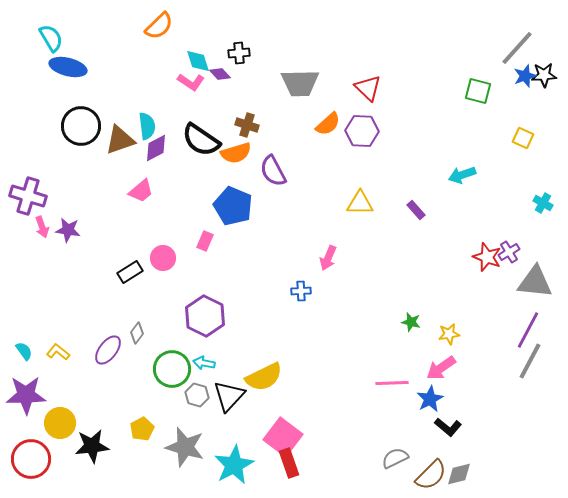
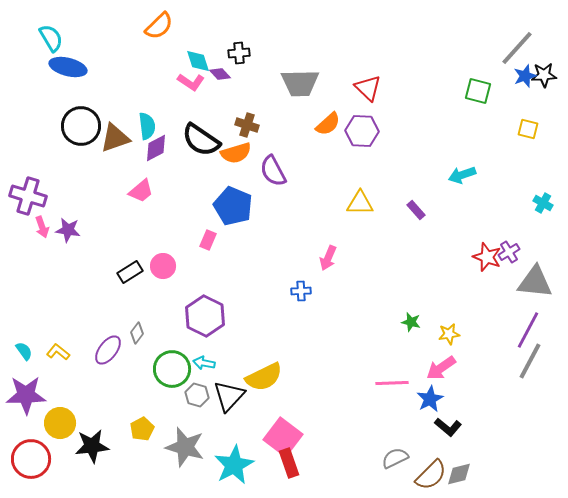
yellow square at (523, 138): moved 5 px right, 9 px up; rotated 10 degrees counterclockwise
brown triangle at (120, 140): moved 5 px left, 2 px up
pink rectangle at (205, 241): moved 3 px right, 1 px up
pink circle at (163, 258): moved 8 px down
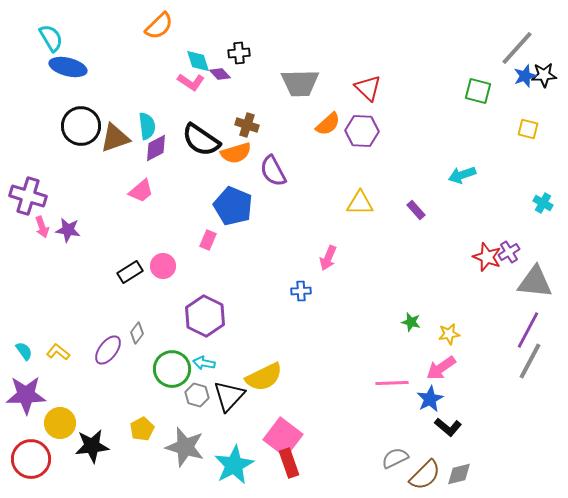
brown semicircle at (431, 475): moved 6 px left
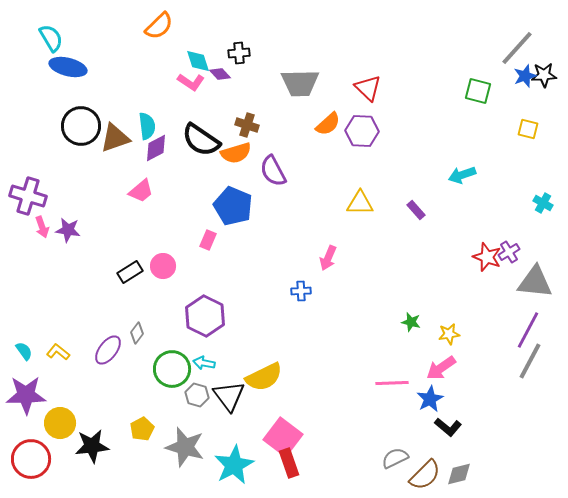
black triangle at (229, 396): rotated 20 degrees counterclockwise
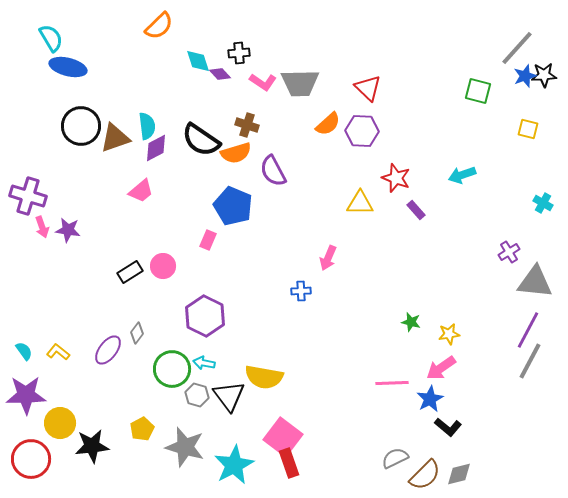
pink L-shape at (191, 82): moved 72 px right
red star at (487, 257): moved 91 px left, 79 px up
yellow semicircle at (264, 377): rotated 36 degrees clockwise
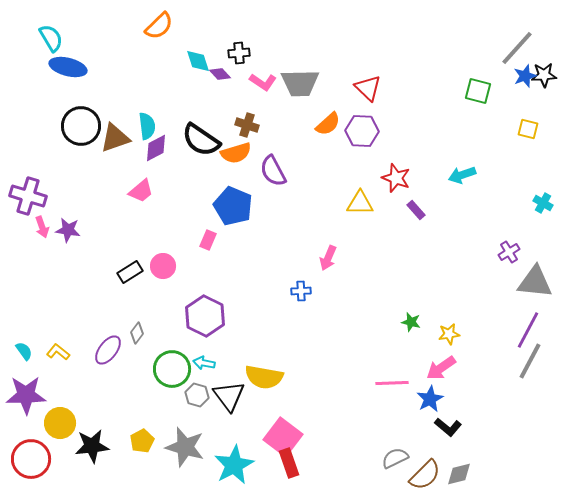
yellow pentagon at (142, 429): moved 12 px down
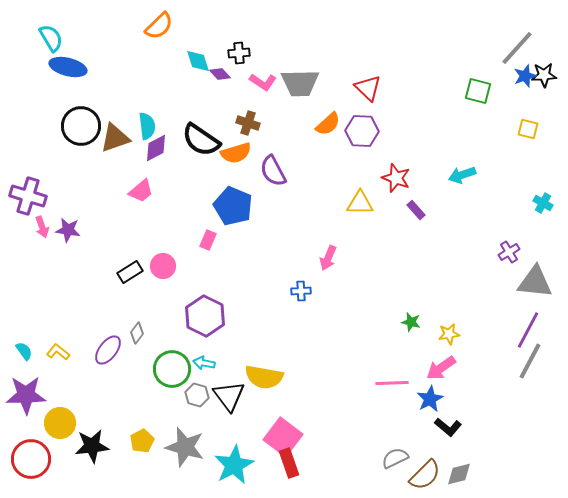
brown cross at (247, 125): moved 1 px right, 2 px up
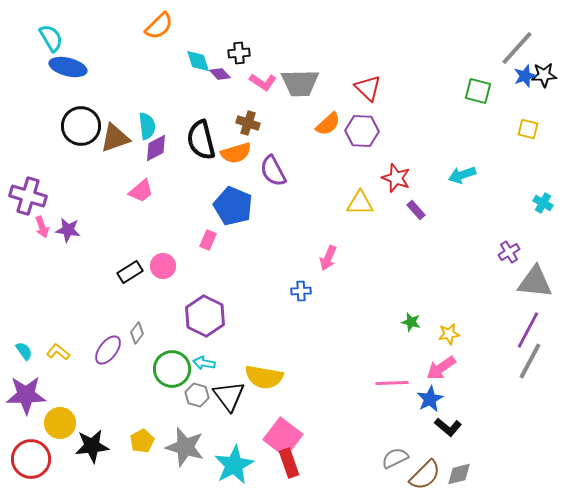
black semicircle at (201, 140): rotated 42 degrees clockwise
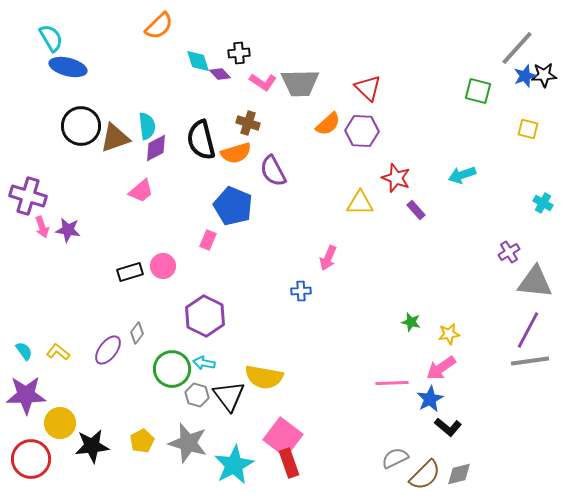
black rectangle at (130, 272): rotated 15 degrees clockwise
gray line at (530, 361): rotated 54 degrees clockwise
gray star at (185, 447): moved 3 px right, 4 px up
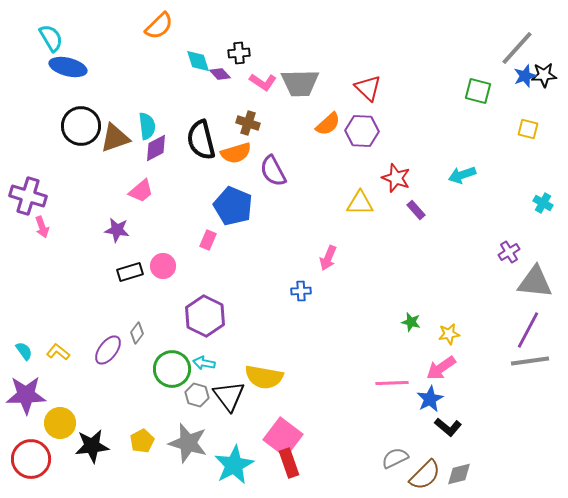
purple star at (68, 230): moved 49 px right
